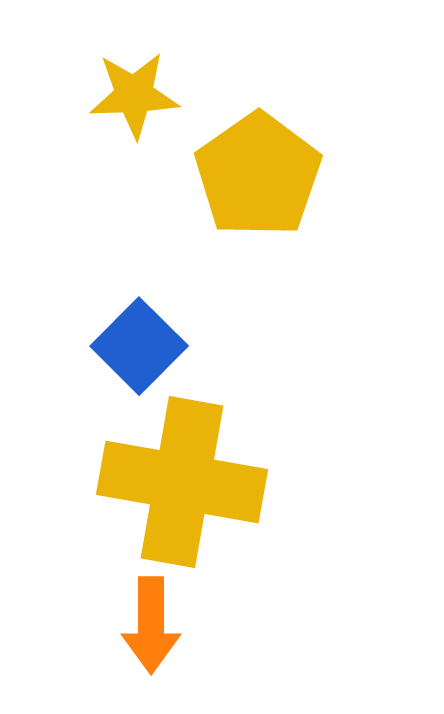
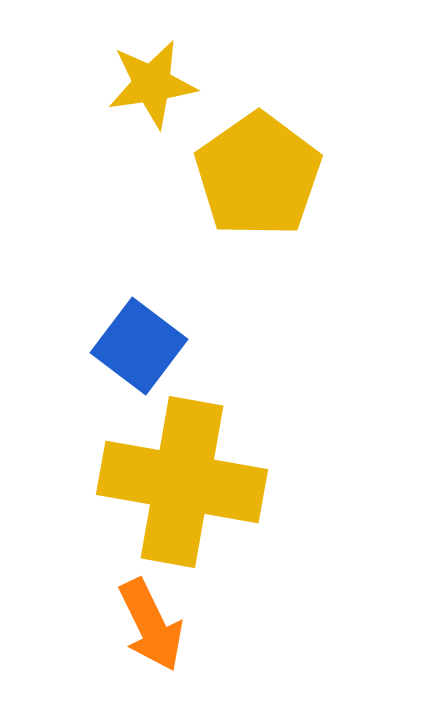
yellow star: moved 18 px right, 11 px up; rotated 6 degrees counterclockwise
blue square: rotated 8 degrees counterclockwise
orange arrow: rotated 26 degrees counterclockwise
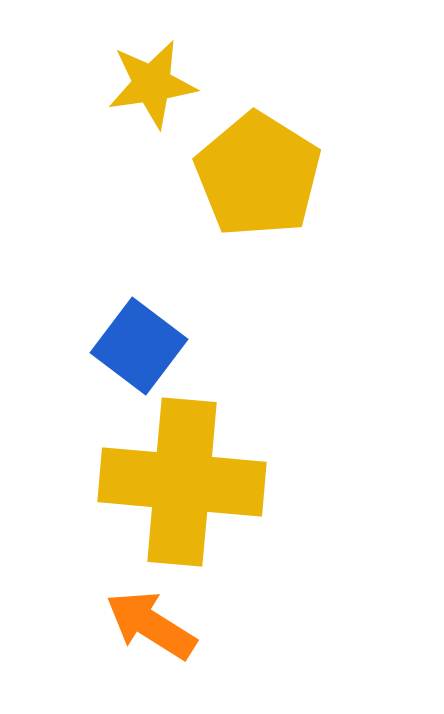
yellow pentagon: rotated 5 degrees counterclockwise
yellow cross: rotated 5 degrees counterclockwise
orange arrow: rotated 148 degrees clockwise
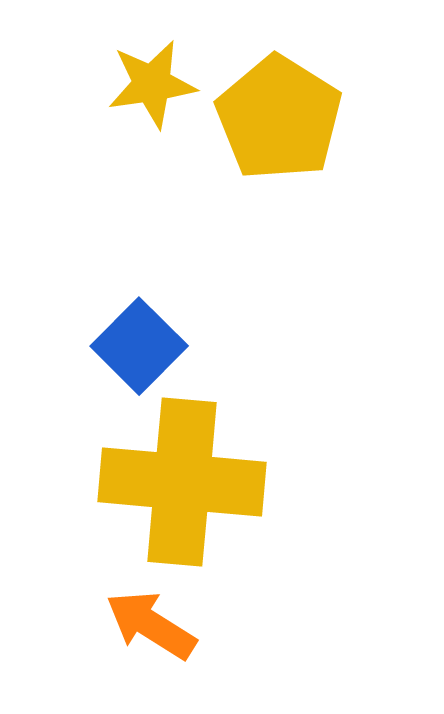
yellow pentagon: moved 21 px right, 57 px up
blue square: rotated 8 degrees clockwise
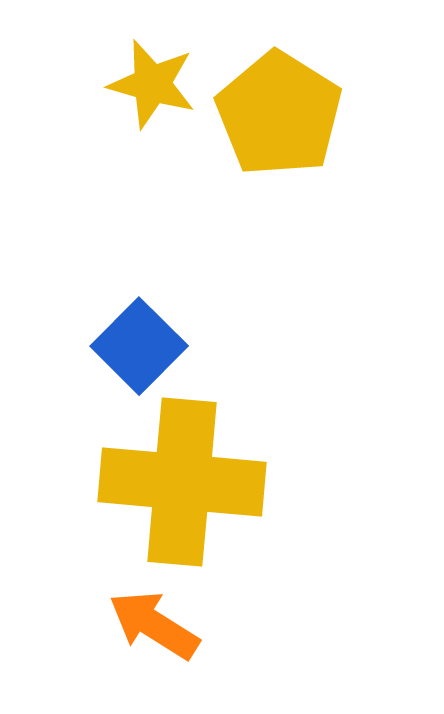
yellow star: rotated 24 degrees clockwise
yellow pentagon: moved 4 px up
orange arrow: moved 3 px right
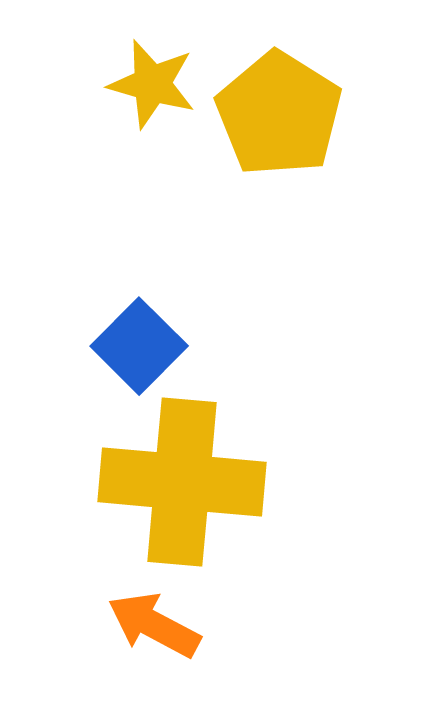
orange arrow: rotated 4 degrees counterclockwise
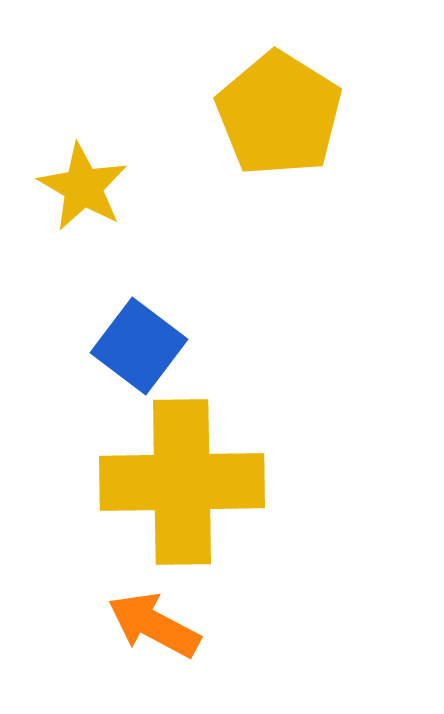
yellow star: moved 69 px left, 103 px down; rotated 14 degrees clockwise
blue square: rotated 8 degrees counterclockwise
yellow cross: rotated 6 degrees counterclockwise
